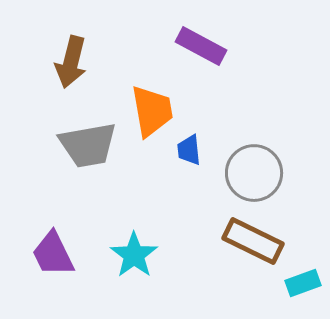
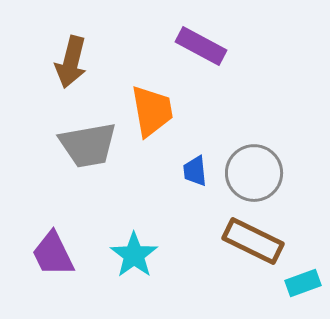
blue trapezoid: moved 6 px right, 21 px down
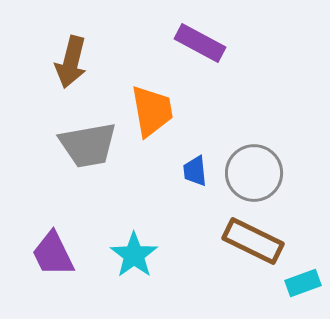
purple rectangle: moved 1 px left, 3 px up
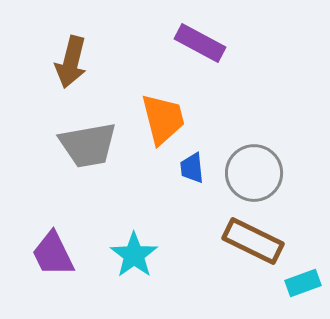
orange trapezoid: moved 11 px right, 8 px down; rotated 4 degrees counterclockwise
blue trapezoid: moved 3 px left, 3 px up
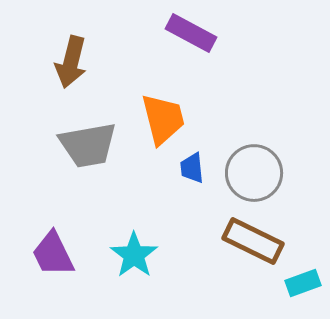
purple rectangle: moved 9 px left, 10 px up
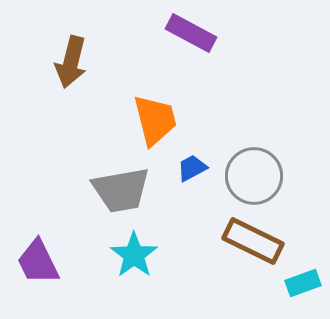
orange trapezoid: moved 8 px left, 1 px down
gray trapezoid: moved 33 px right, 45 px down
blue trapezoid: rotated 68 degrees clockwise
gray circle: moved 3 px down
purple trapezoid: moved 15 px left, 8 px down
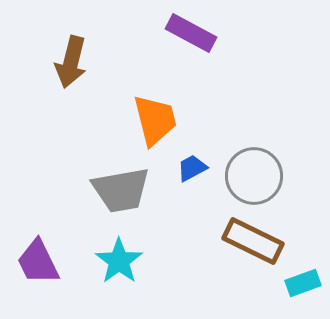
cyan star: moved 15 px left, 6 px down
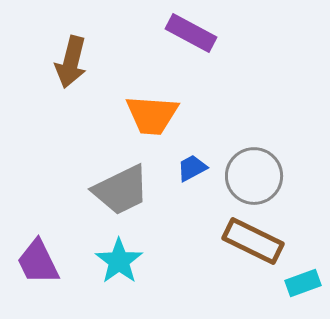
orange trapezoid: moved 3 px left, 5 px up; rotated 108 degrees clockwise
gray trapezoid: rotated 16 degrees counterclockwise
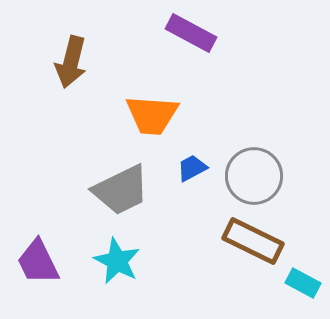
cyan star: moved 2 px left; rotated 9 degrees counterclockwise
cyan rectangle: rotated 48 degrees clockwise
